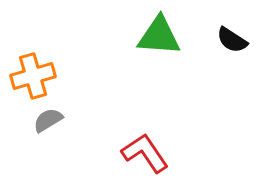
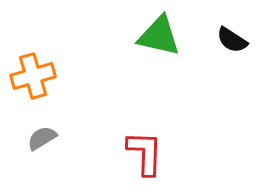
green triangle: rotated 9 degrees clockwise
gray semicircle: moved 6 px left, 18 px down
red L-shape: rotated 36 degrees clockwise
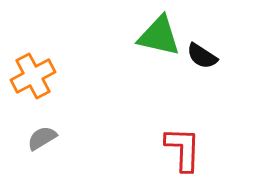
black semicircle: moved 30 px left, 16 px down
orange cross: rotated 12 degrees counterclockwise
red L-shape: moved 38 px right, 4 px up
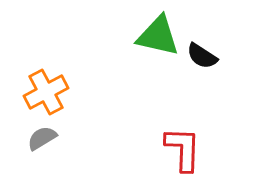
green triangle: moved 1 px left
orange cross: moved 13 px right, 16 px down
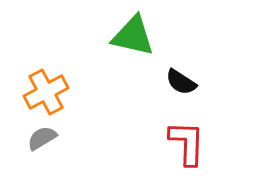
green triangle: moved 25 px left
black semicircle: moved 21 px left, 26 px down
red L-shape: moved 4 px right, 6 px up
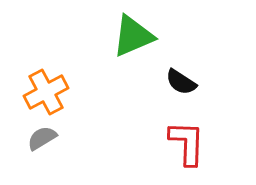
green triangle: rotated 36 degrees counterclockwise
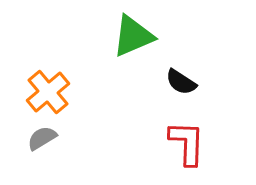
orange cross: moved 2 px right; rotated 12 degrees counterclockwise
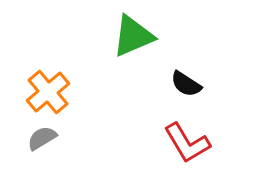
black semicircle: moved 5 px right, 2 px down
red L-shape: rotated 147 degrees clockwise
